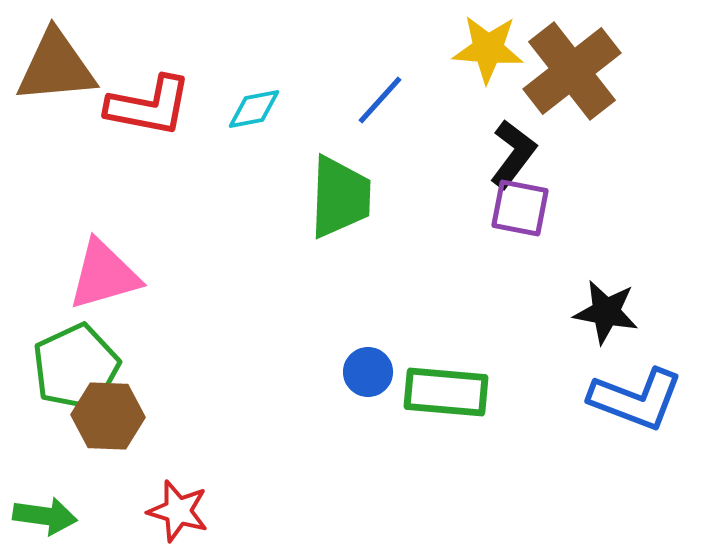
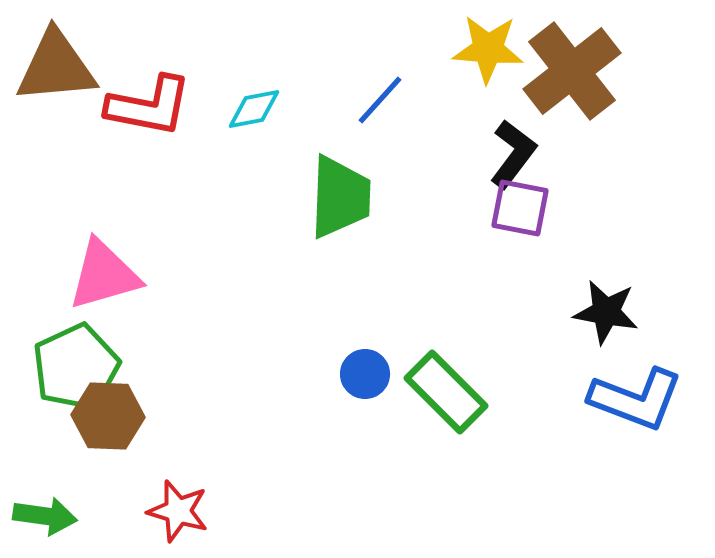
blue circle: moved 3 px left, 2 px down
green rectangle: rotated 40 degrees clockwise
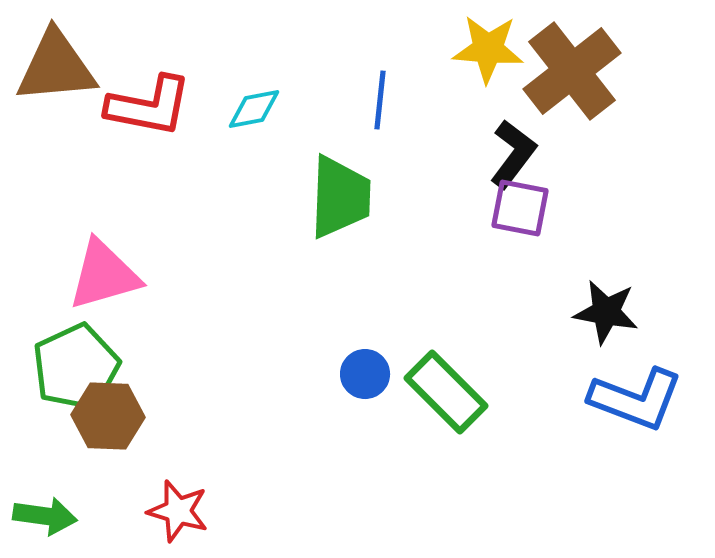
blue line: rotated 36 degrees counterclockwise
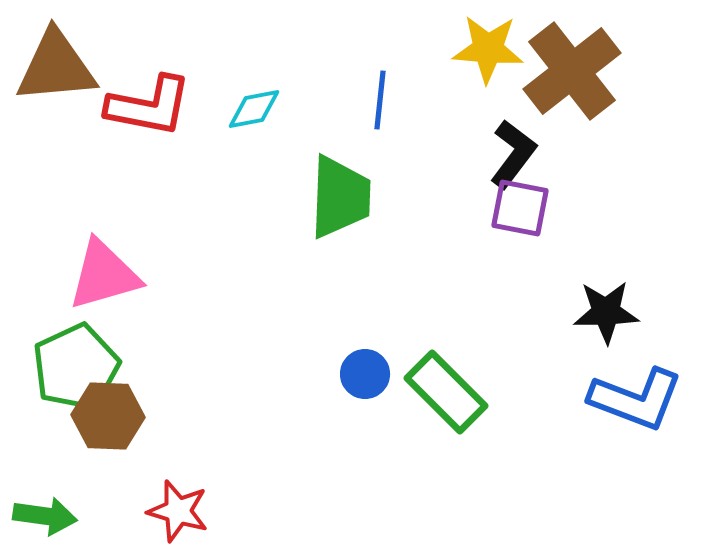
black star: rotated 12 degrees counterclockwise
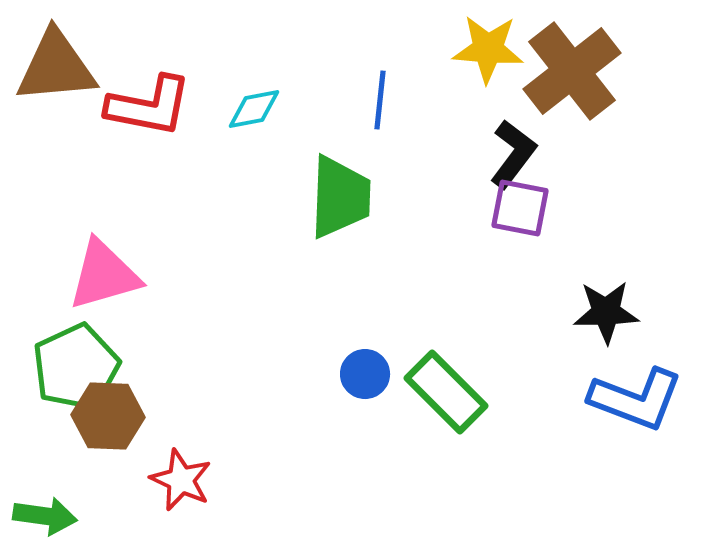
red star: moved 3 px right, 31 px up; rotated 8 degrees clockwise
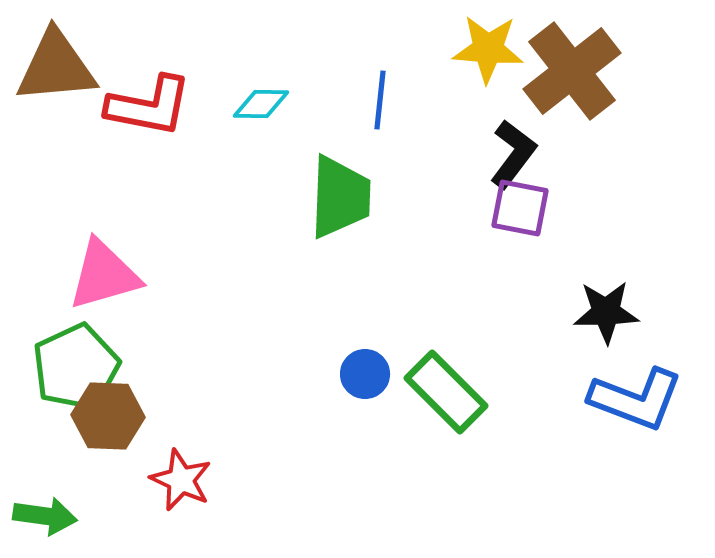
cyan diamond: moved 7 px right, 5 px up; rotated 12 degrees clockwise
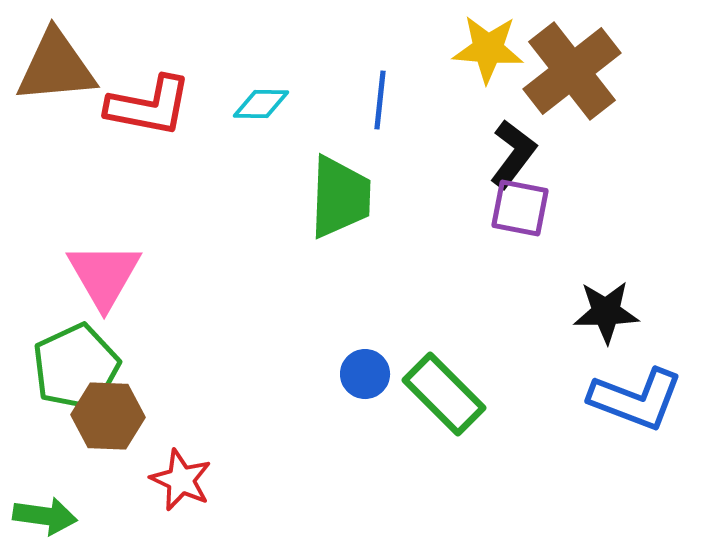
pink triangle: rotated 44 degrees counterclockwise
green rectangle: moved 2 px left, 2 px down
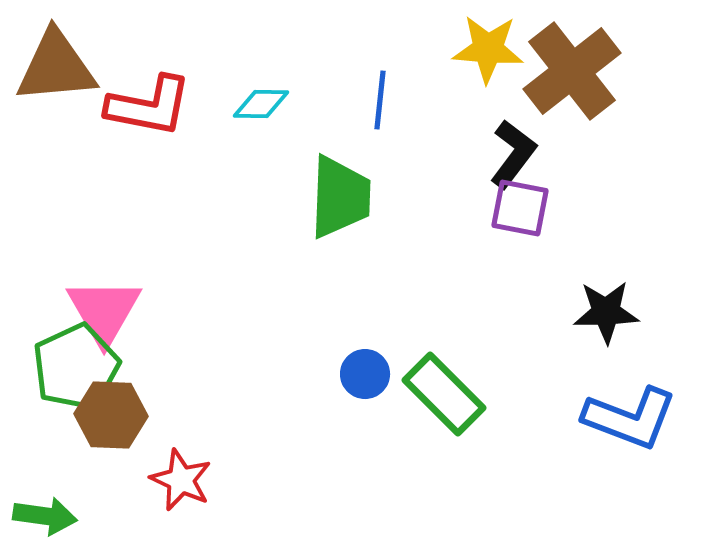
pink triangle: moved 36 px down
blue L-shape: moved 6 px left, 19 px down
brown hexagon: moved 3 px right, 1 px up
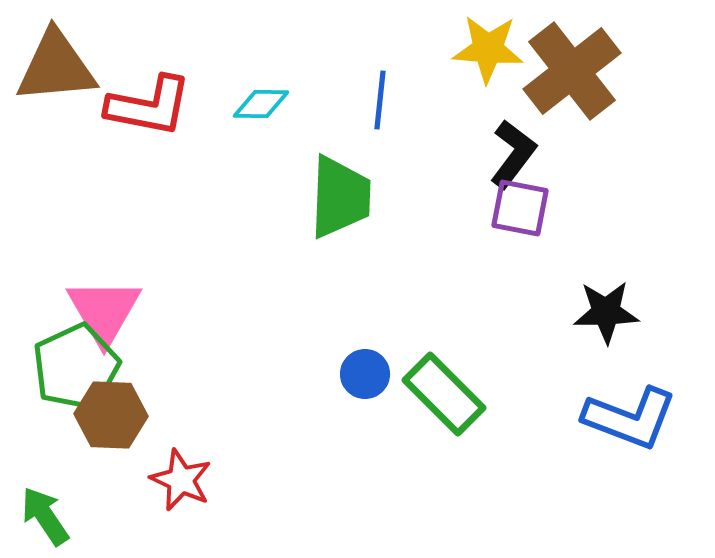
green arrow: rotated 132 degrees counterclockwise
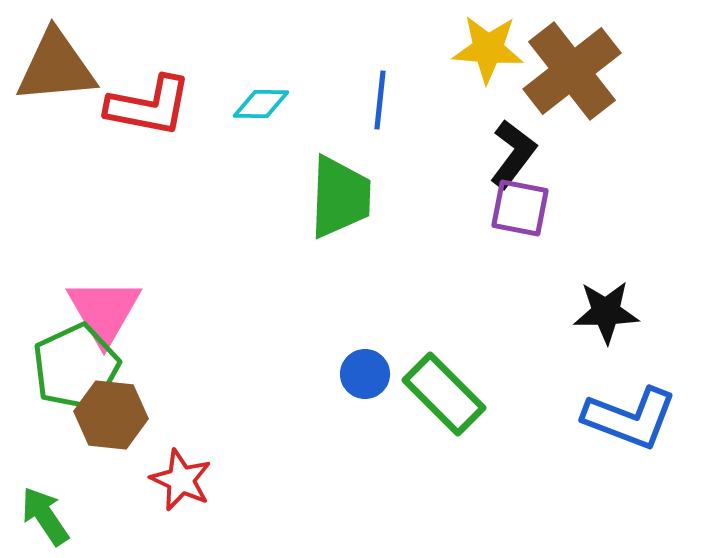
brown hexagon: rotated 4 degrees clockwise
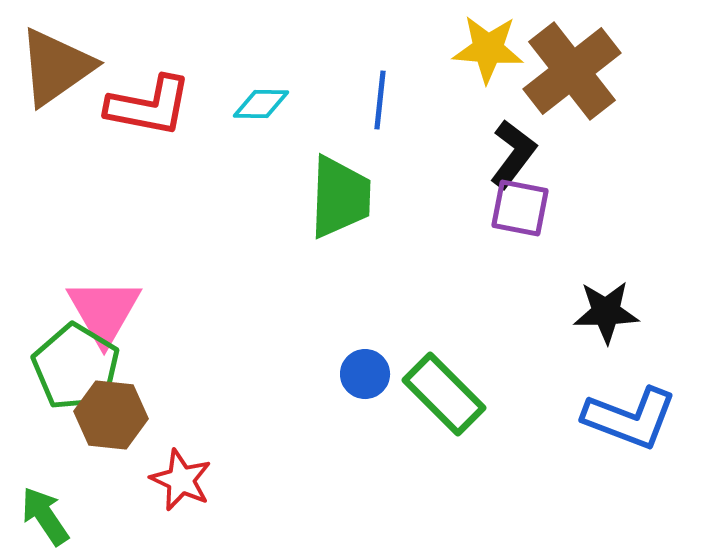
brown triangle: rotated 30 degrees counterclockwise
green pentagon: rotated 16 degrees counterclockwise
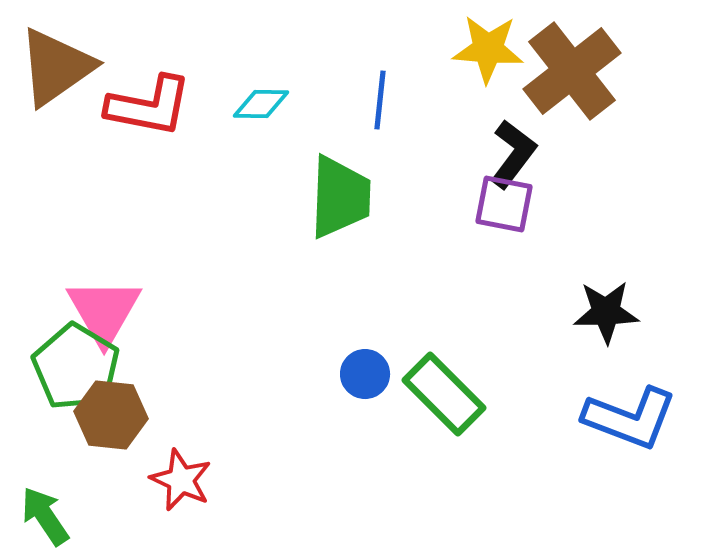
purple square: moved 16 px left, 4 px up
